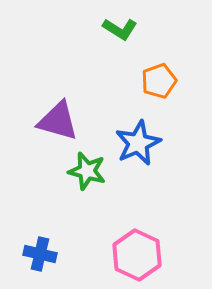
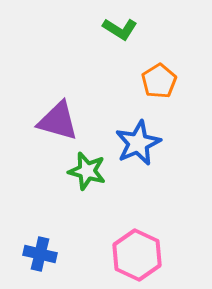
orange pentagon: rotated 12 degrees counterclockwise
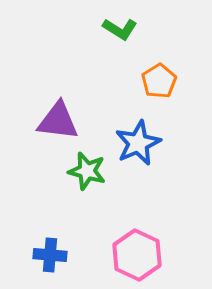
purple triangle: rotated 9 degrees counterclockwise
blue cross: moved 10 px right, 1 px down; rotated 8 degrees counterclockwise
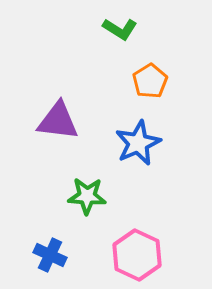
orange pentagon: moved 9 px left
green star: moved 25 px down; rotated 12 degrees counterclockwise
blue cross: rotated 20 degrees clockwise
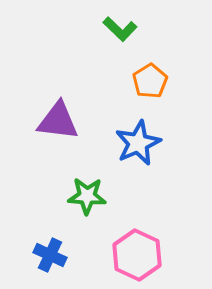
green L-shape: rotated 12 degrees clockwise
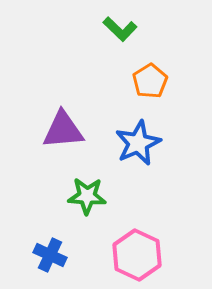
purple triangle: moved 5 px right, 9 px down; rotated 12 degrees counterclockwise
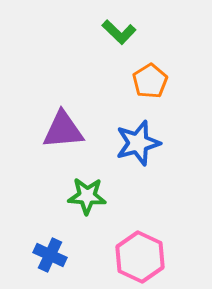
green L-shape: moved 1 px left, 3 px down
blue star: rotated 9 degrees clockwise
pink hexagon: moved 3 px right, 2 px down
